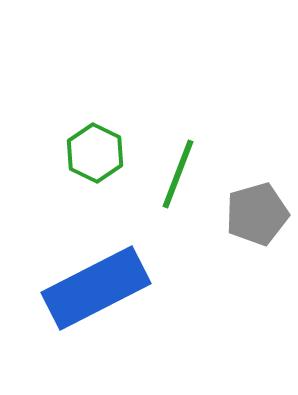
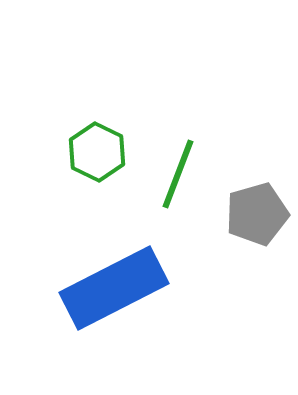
green hexagon: moved 2 px right, 1 px up
blue rectangle: moved 18 px right
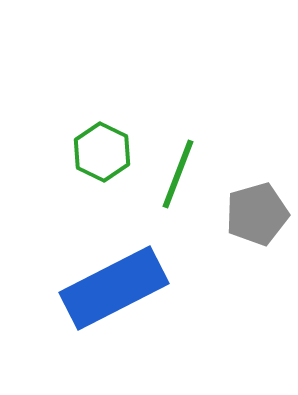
green hexagon: moved 5 px right
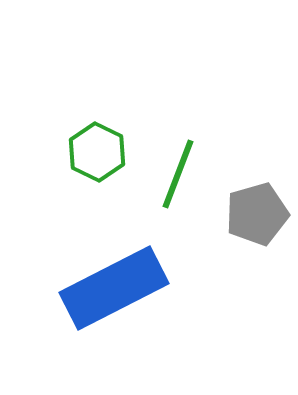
green hexagon: moved 5 px left
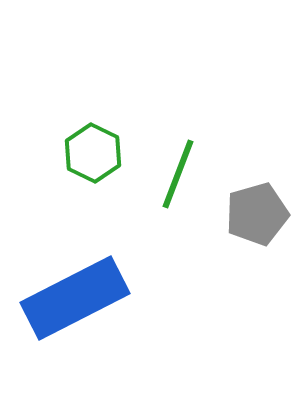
green hexagon: moved 4 px left, 1 px down
blue rectangle: moved 39 px left, 10 px down
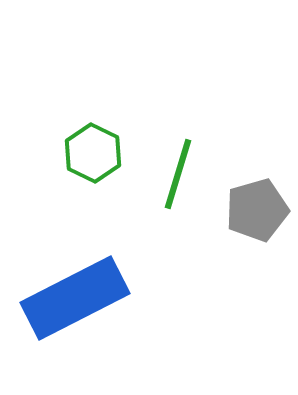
green line: rotated 4 degrees counterclockwise
gray pentagon: moved 4 px up
